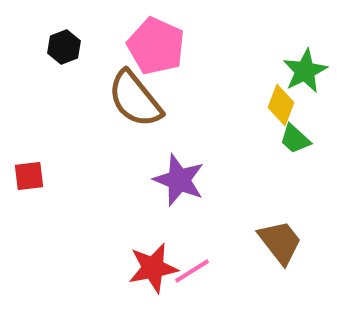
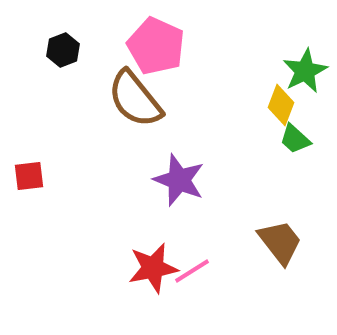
black hexagon: moved 1 px left, 3 px down
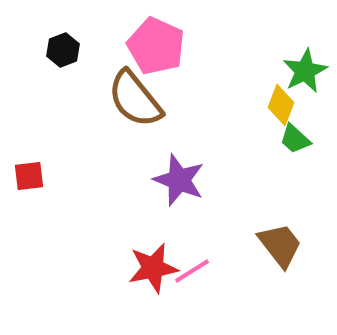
brown trapezoid: moved 3 px down
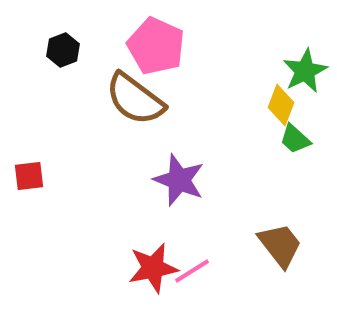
brown semicircle: rotated 14 degrees counterclockwise
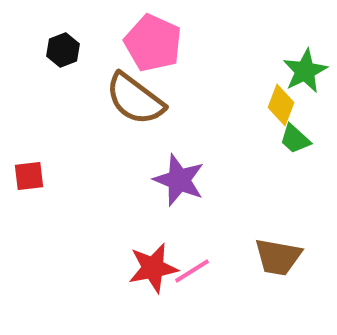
pink pentagon: moved 3 px left, 3 px up
brown trapezoid: moved 2 px left, 12 px down; rotated 138 degrees clockwise
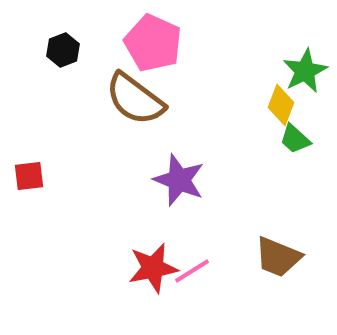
brown trapezoid: rotated 12 degrees clockwise
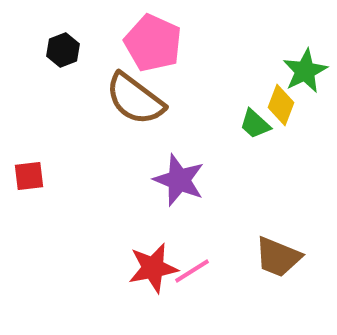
green trapezoid: moved 40 px left, 15 px up
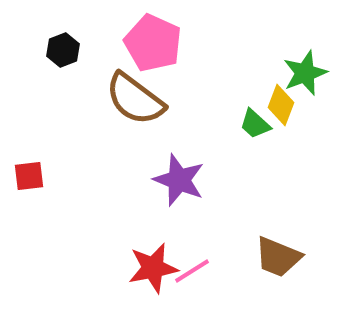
green star: moved 2 px down; rotated 6 degrees clockwise
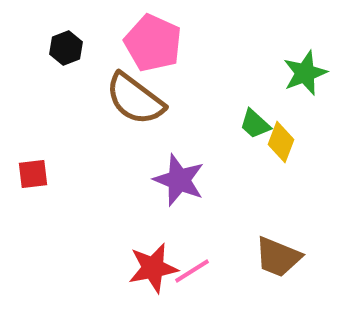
black hexagon: moved 3 px right, 2 px up
yellow diamond: moved 37 px down
red square: moved 4 px right, 2 px up
